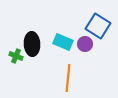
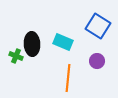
purple circle: moved 12 px right, 17 px down
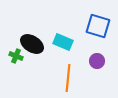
blue square: rotated 15 degrees counterclockwise
black ellipse: rotated 55 degrees counterclockwise
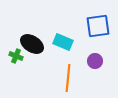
blue square: rotated 25 degrees counterclockwise
purple circle: moved 2 px left
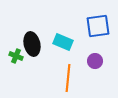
black ellipse: rotated 45 degrees clockwise
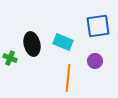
green cross: moved 6 px left, 2 px down
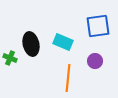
black ellipse: moved 1 px left
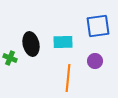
cyan rectangle: rotated 24 degrees counterclockwise
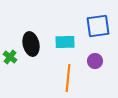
cyan rectangle: moved 2 px right
green cross: moved 1 px up; rotated 16 degrees clockwise
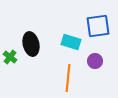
cyan rectangle: moved 6 px right; rotated 18 degrees clockwise
